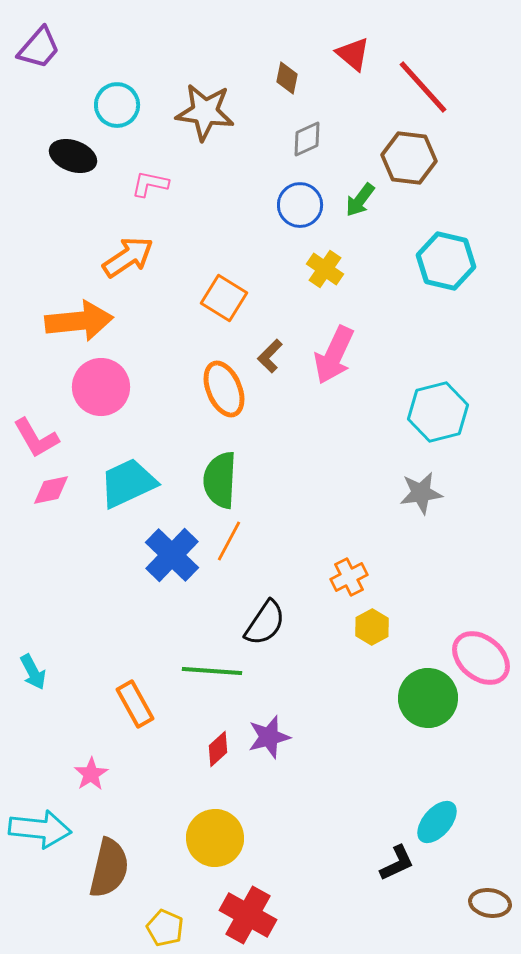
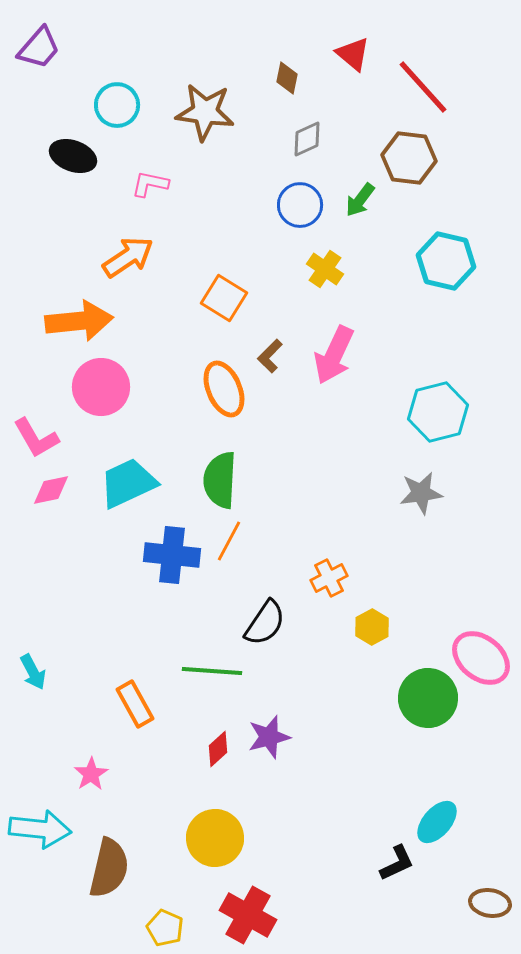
blue cross at (172, 555): rotated 38 degrees counterclockwise
orange cross at (349, 577): moved 20 px left, 1 px down
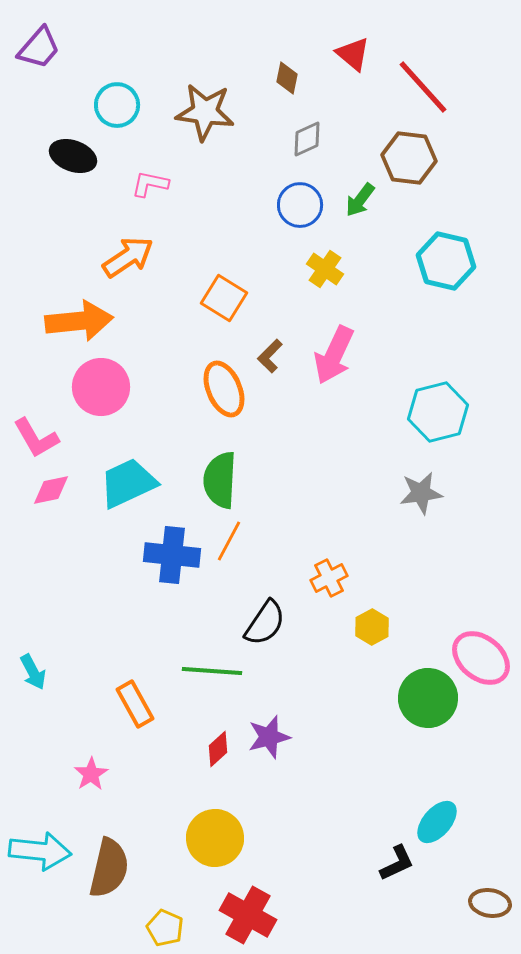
cyan arrow at (40, 829): moved 22 px down
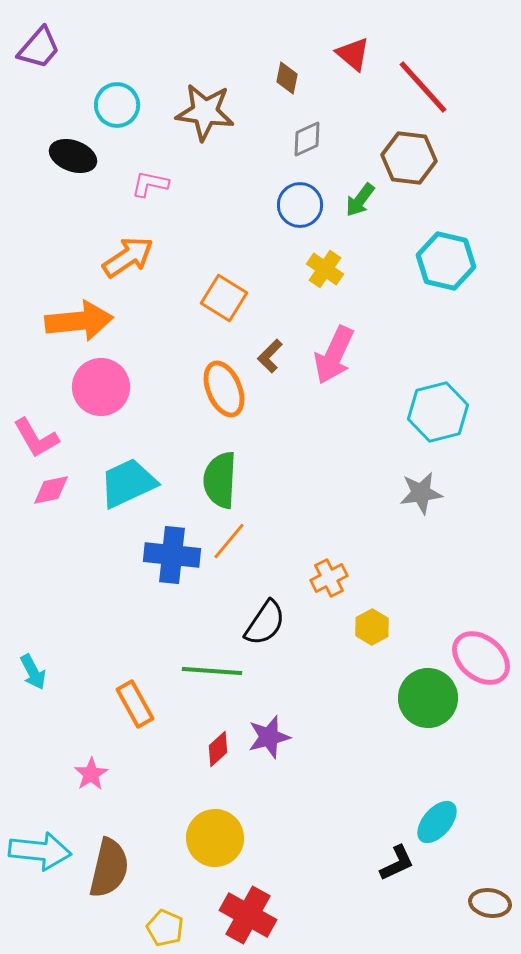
orange line at (229, 541): rotated 12 degrees clockwise
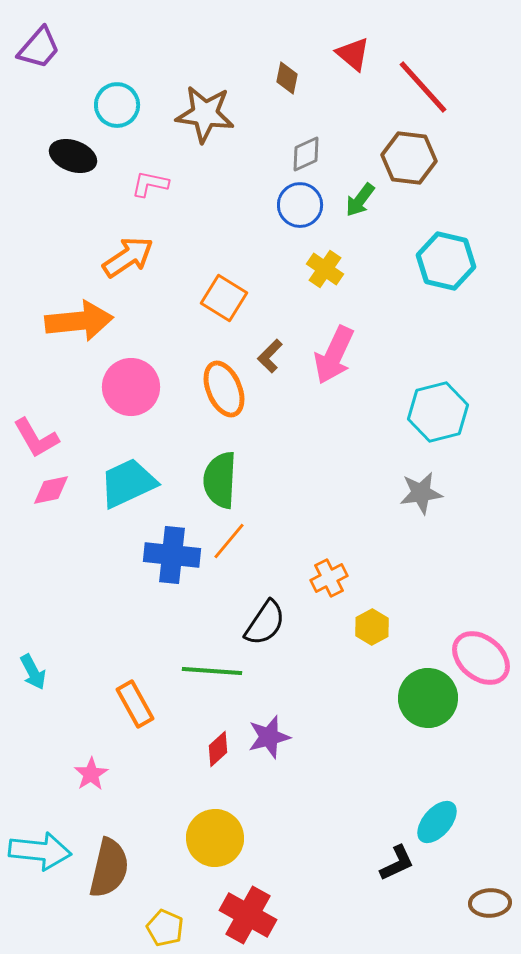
brown star at (205, 112): moved 2 px down
gray diamond at (307, 139): moved 1 px left, 15 px down
pink circle at (101, 387): moved 30 px right
brown ellipse at (490, 903): rotated 12 degrees counterclockwise
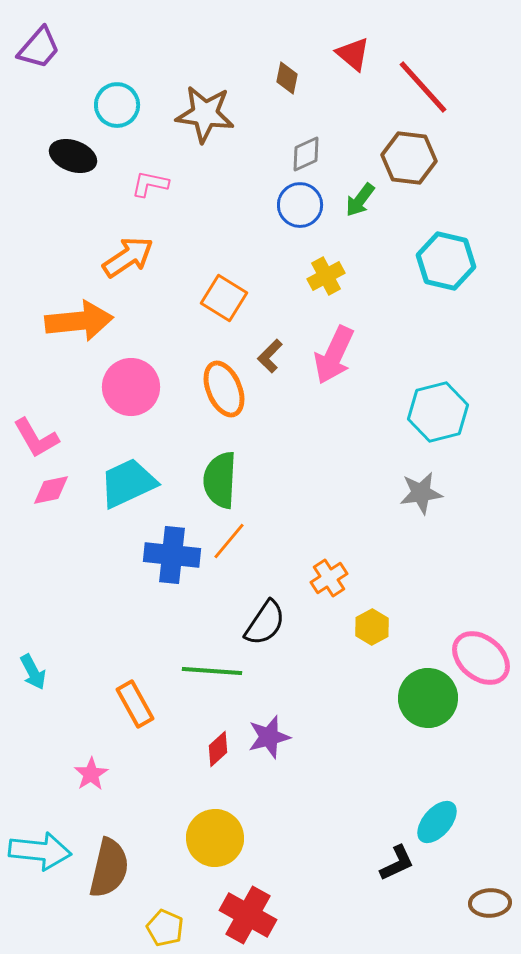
yellow cross at (325, 269): moved 1 px right, 7 px down; rotated 27 degrees clockwise
orange cross at (329, 578): rotated 6 degrees counterclockwise
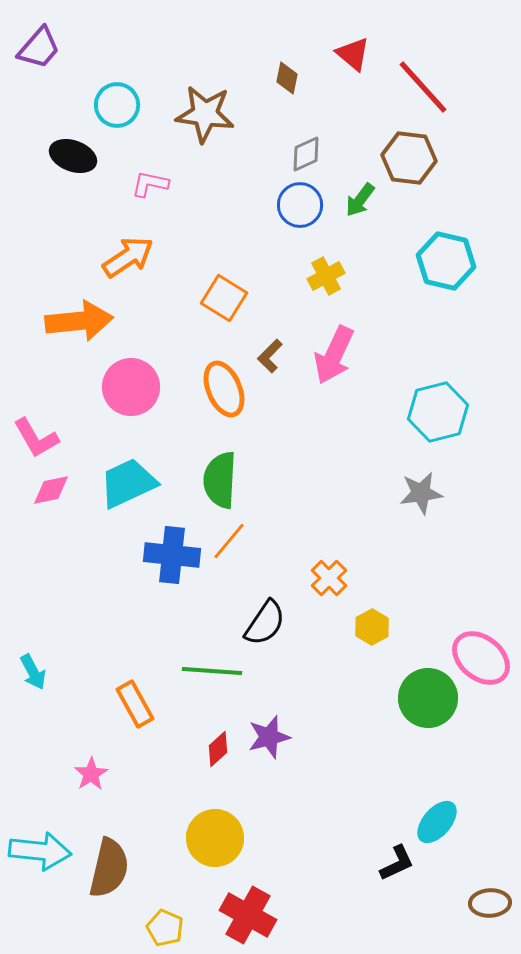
orange cross at (329, 578): rotated 12 degrees counterclockwise
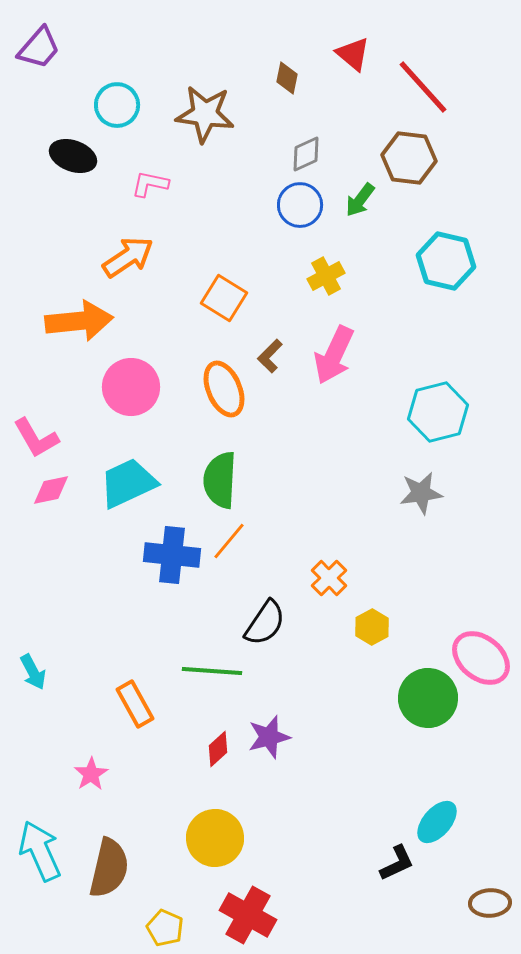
cyan arrow at (40, 851): rotated 120 degrees counterclockwise
